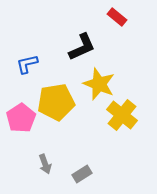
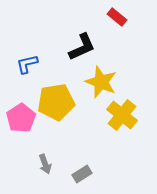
yellow star: moved 2 px right, 2 px up
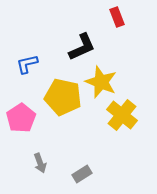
red rectangle: rotated 30 degrees clockwise
yellow pentagon: moved 7 px right, 5 px up; rotated 21 degrees clockwise
gray arrow: moved 5 px left, 1 px up
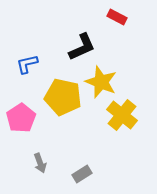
red rectangle: rotated 42 degrees counterclockwise
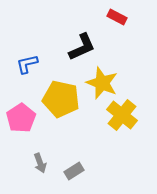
yellow star: moved 1 px right, 1 px down
yellow pentagon: moved 2 px left, 2 px down
gray rectangle: moved 8 px left, 3 px up
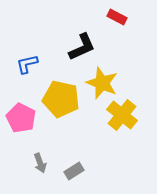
pink pentagon: rotated 12 degrees counterclockwise
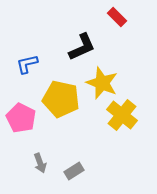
red rectangle: rotated 18 degrees clockwise
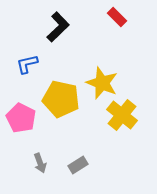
black L-shape: moved 24 px left, 20 px up; rotated 20 degrees counterclockwise
gray rectangle: moved 4 px right, 6 px up
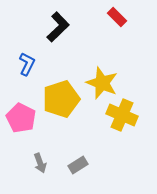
blue L-shape: rotated 130 degrees clockwise
yellow pentagon: rotated 30 degrees counterclockwise
yellow cross: rotated 16 degrees counterclockwise
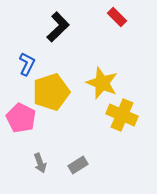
yellow pentagon: moved 10 px left, 7 px up
